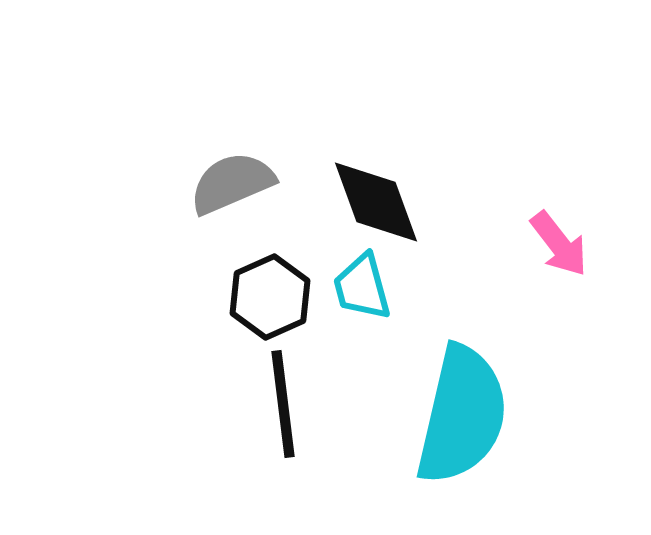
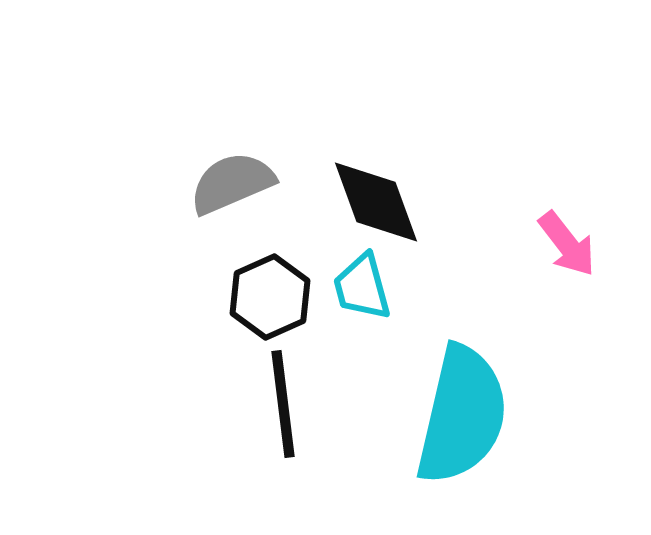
pink arrow: moved 8 px right
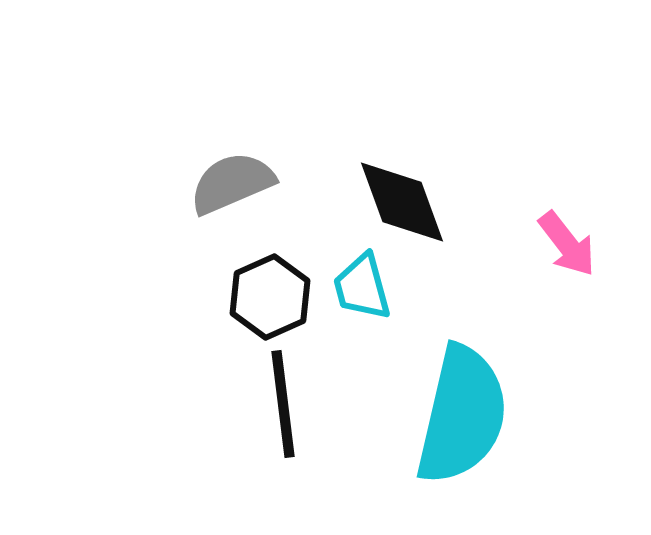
black diamond: moved 26 px right
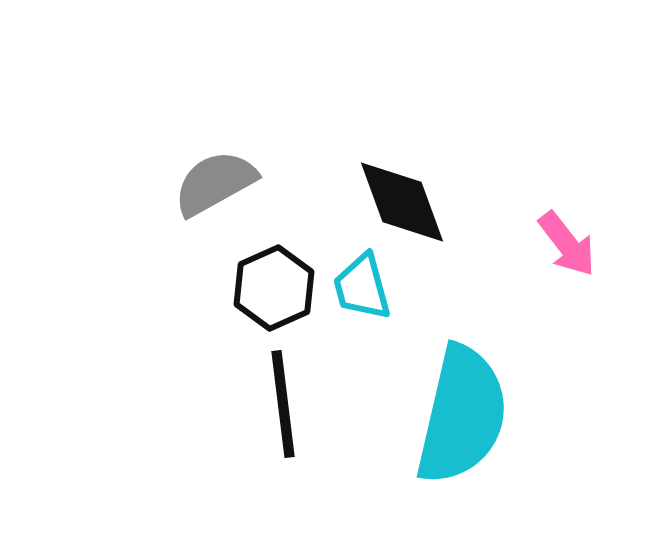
gray semicircle: moved 17 px left; rotated 6 degrees counterclockwise
black hexagon: moved 4 px right, 9 px up
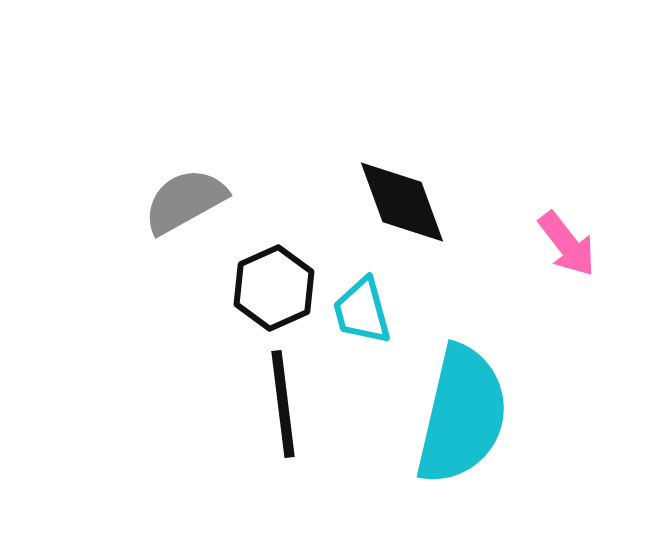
gray semicircle: moved 30 px left, 18 px down
cyan trapezoid: moved 24 px down
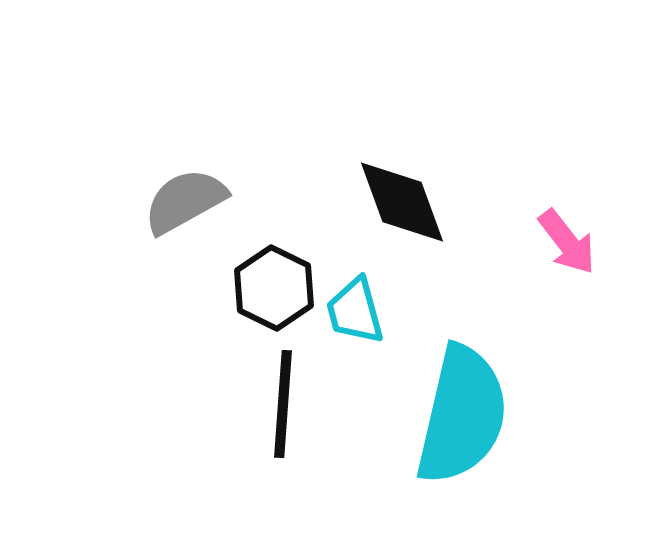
pink arrow: moved 2 px up
black hexagon: rotated 10 degrees counterclockwise
cyan trapezoid: moved 7 px left
black line: rotated 11 degrees clockwise
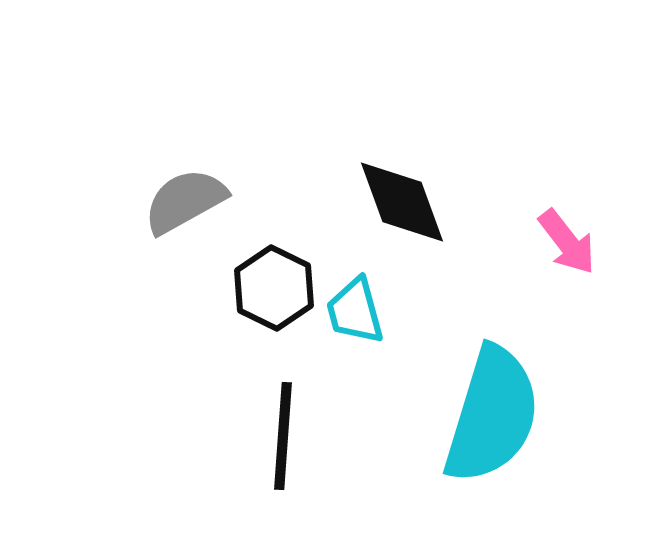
black line: moved 32 px down
cyan semicircle: moved 30 px right; rotated 4 degrees clockwise
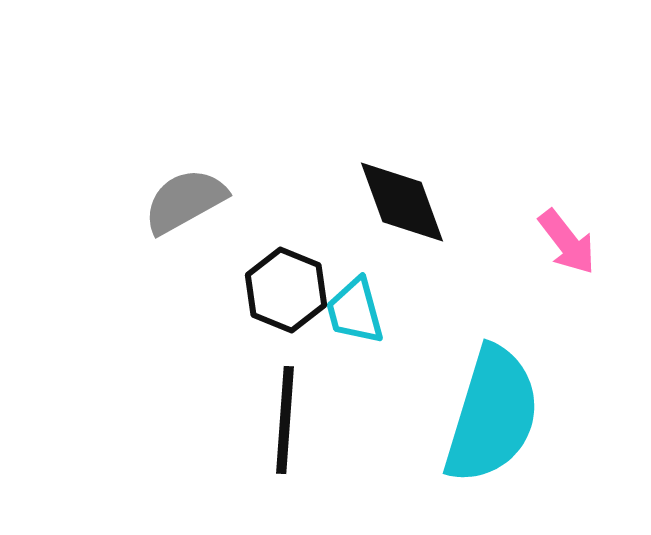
black hexagon: moved 12 px right, 2 px down; rotated 4 degrees counterclockwise
black line: moved 2 px right, 16 px up
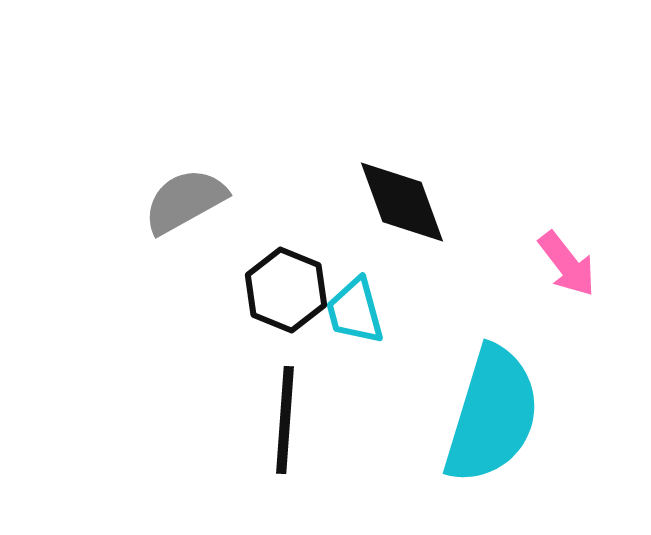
pink arrow: moved 22 px down
